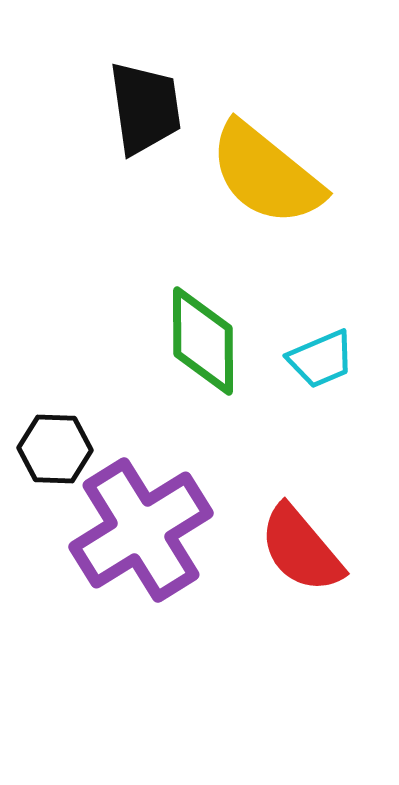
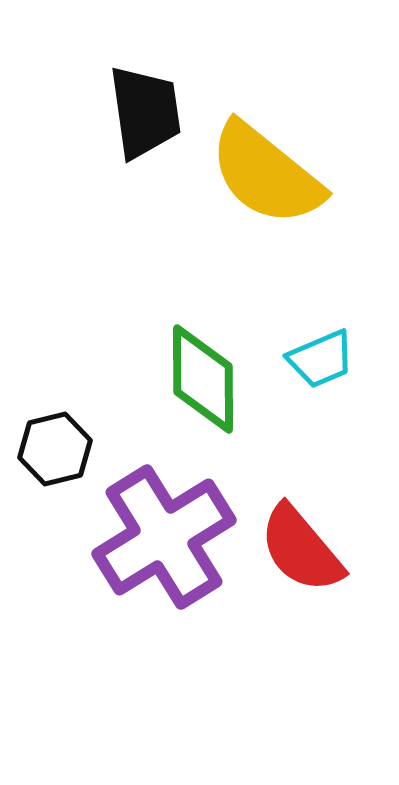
black trapezoid: moved 4 px down
green diamond: moved 38 px down
black hexagon: rotated 16 degrees counterclockwise
purple cross: moved 23 px right, 7 px down
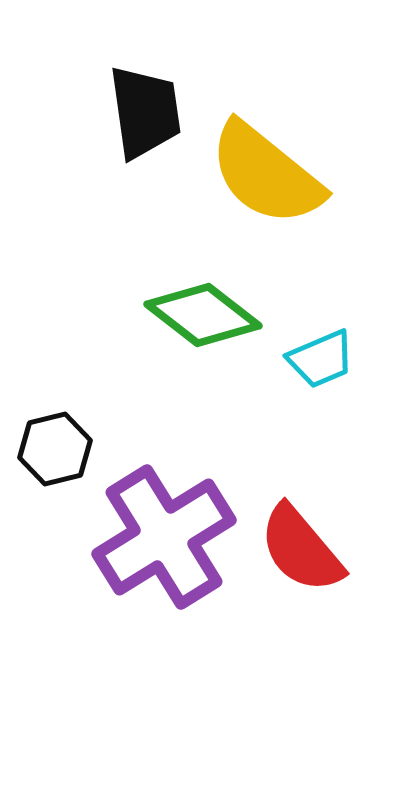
green diamond: moved 64 px up; rotated 52 degrees counterclockwise
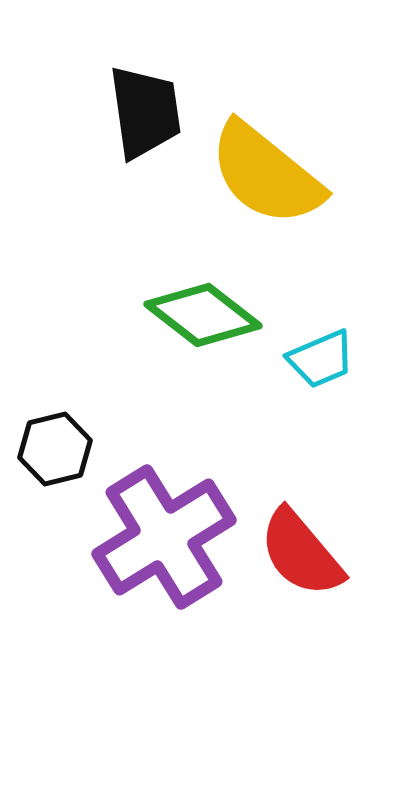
red semicircle: moved 4 px down
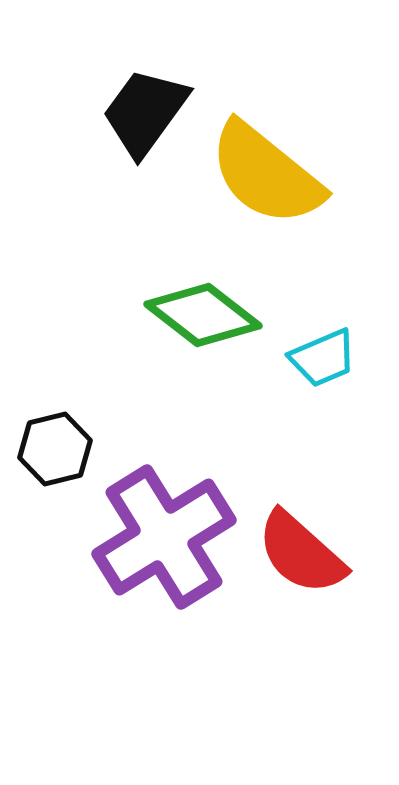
black trapezoid: rotated 136 degrees counterclockwise
cyan trapezoid: moved 2 px right, 1 px up
red semicircle: rotated 8 degrees counterclockwise
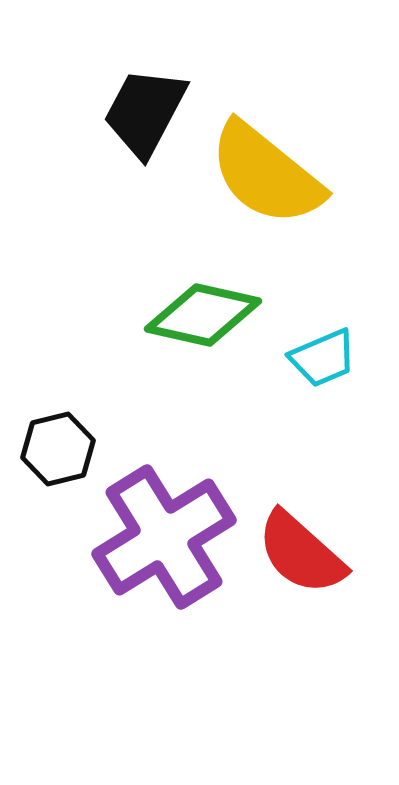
black trapezoid: rotated 8 degrees counterclockwise
green diamond: rotated 25 degrees counterclockwise
black hexagon: moved 3 px right
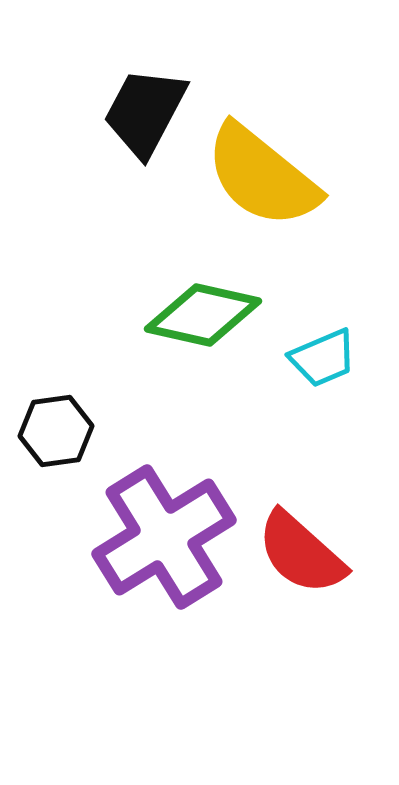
yellow semicircle: moved 4 px left, 2 px down
black hexagon: moved 2 px left, 18 px up; rotated 6 degrees clockwise
